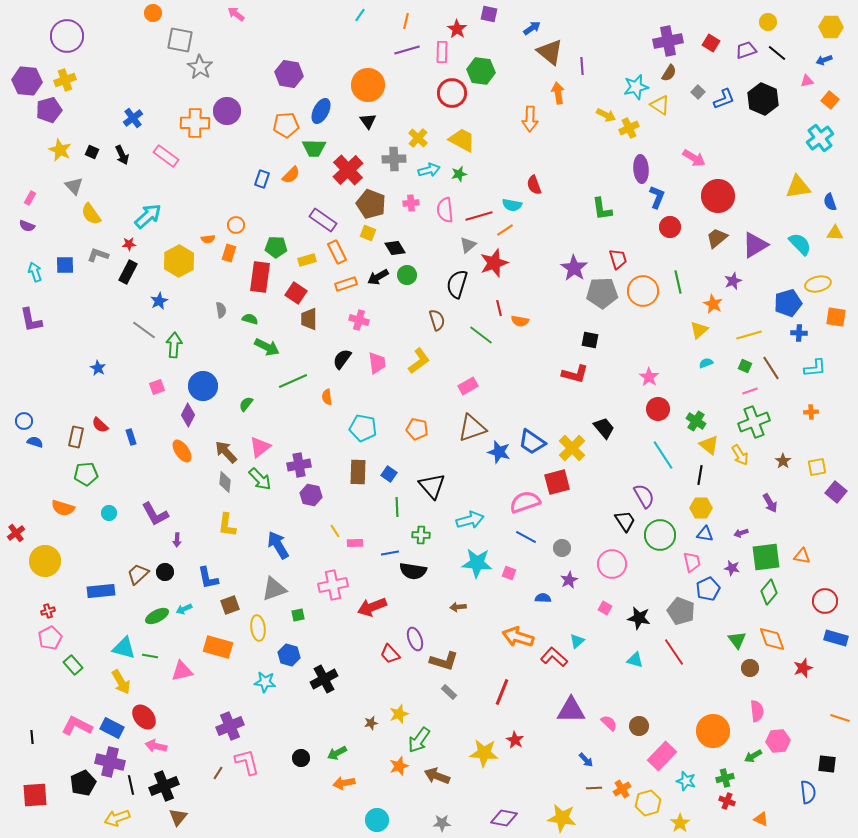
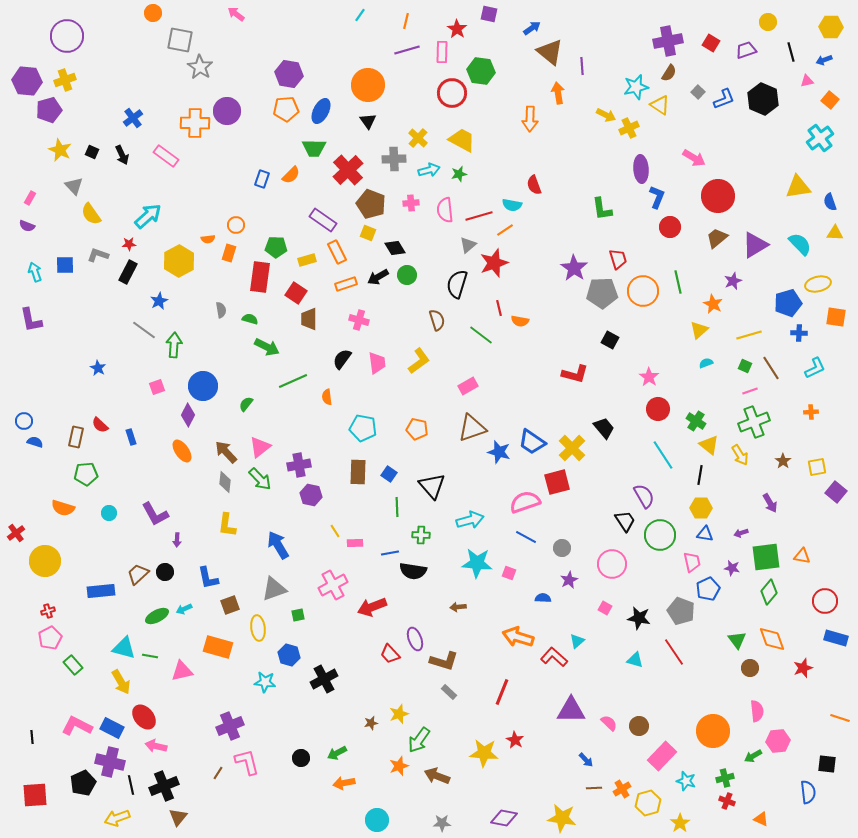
black line at (777, 53): moved 14 px right, 1 px up; rotated 36 degrees clockwise
orange pentagon at (286, 125): moved 16 px up
black square at (590, 340): moved 20 px right; rotated 18 degrees clockwise
cyan L-shape at (815, 368): rotated 20 degrees counterclockwise
pink cross at (333, 585): rotated 16 degrees counterclockwise
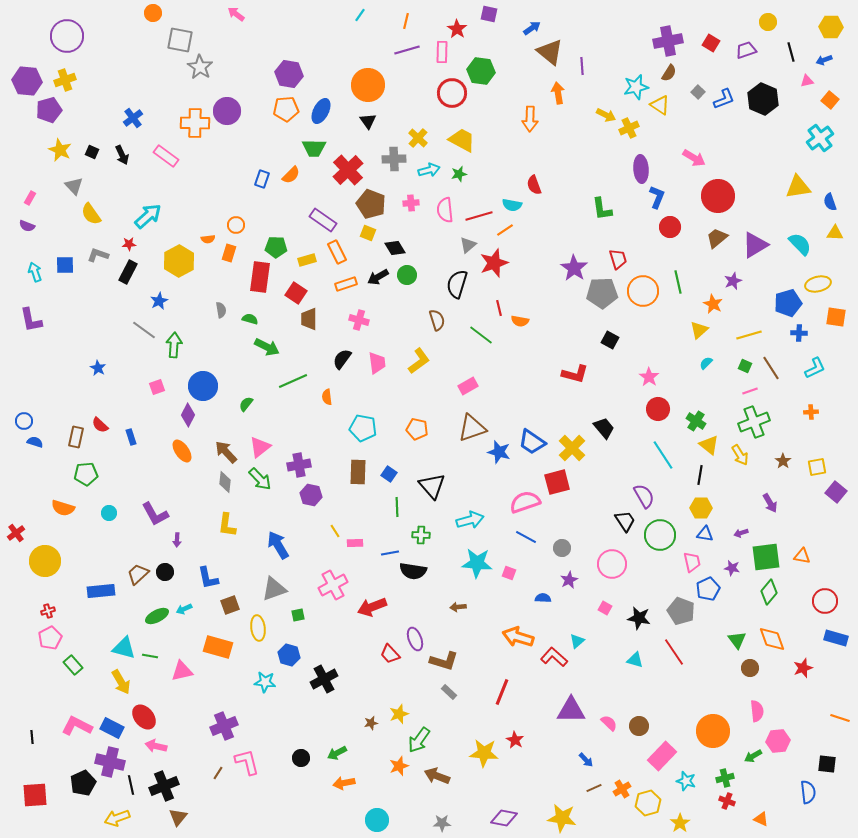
cyan semicircle at (706, 363): rotated 24 degrees counterclockwise
purple cross at (230, 726): moved 6 px left
brown line at (594, 788): rotated 21 degrees counterclockwise
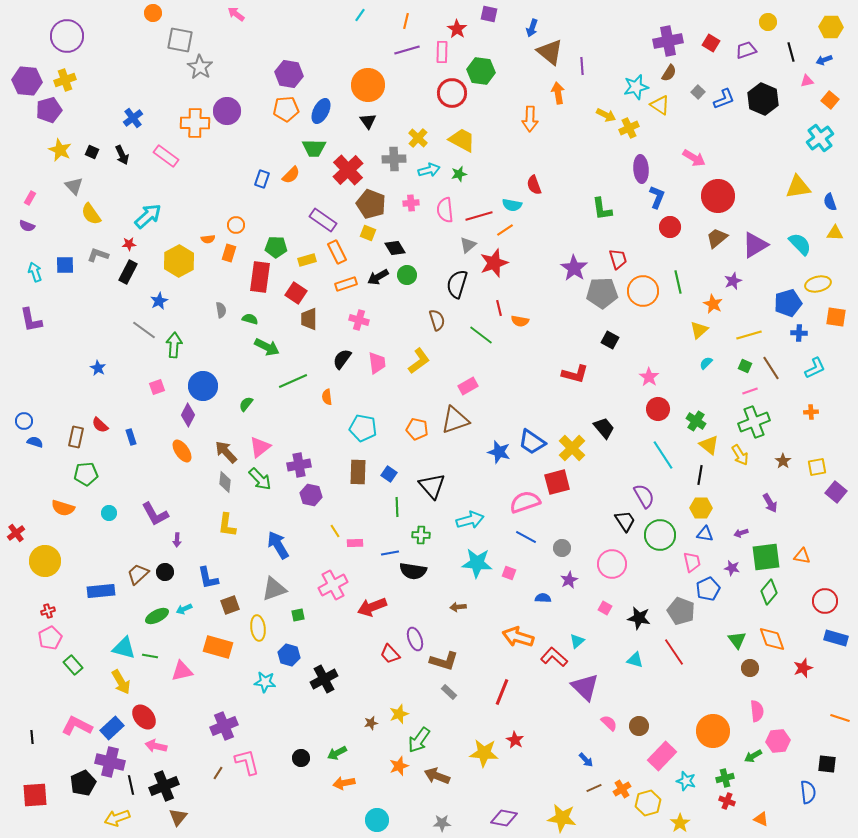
blue arrow at (532, 28): rotated 144 degrees clockwise
brown triangle at (472, 428): moved 17 px left, 8 px up
purple triangle at (571, 710): moved 14 px right, 23 px up; rotated 44 degrees clockwise
blue rectangle at (112, 728): rotated 70 degrees counterclockwise
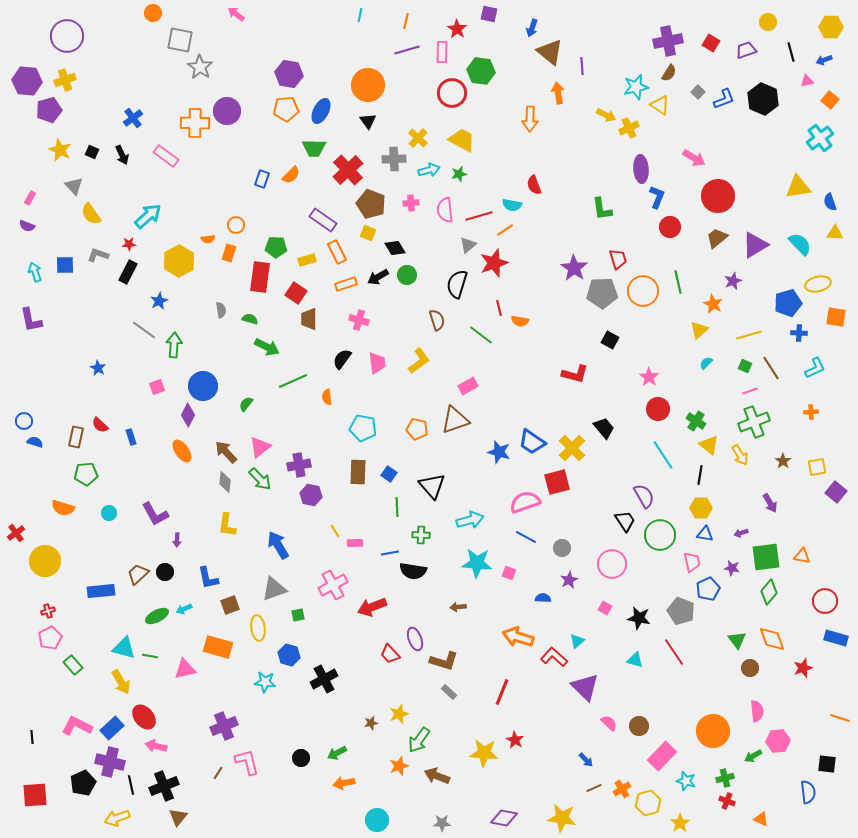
cyan line at (360, 15): rotated 24 degrees counterclockwise
pink triangle at (182, 671): moved 3 px right, 2 px up
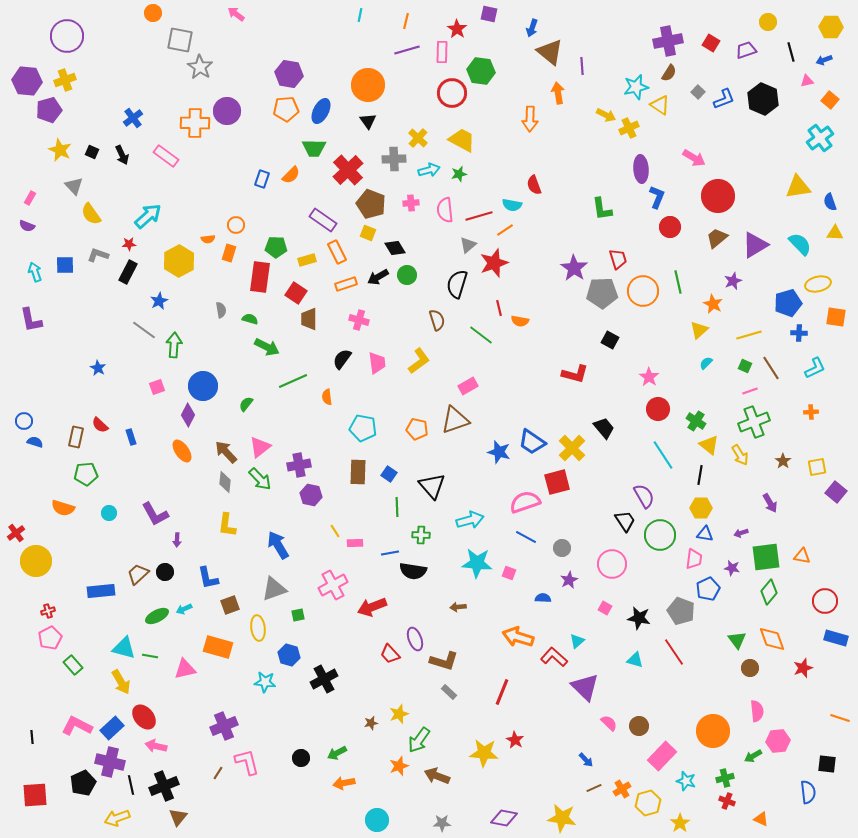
yellow circle at (45, 561): moved 9 px left
pink trapezoid at (692, 562): moved 2 px right, 3 px up; rotated 20 degrees clockwise
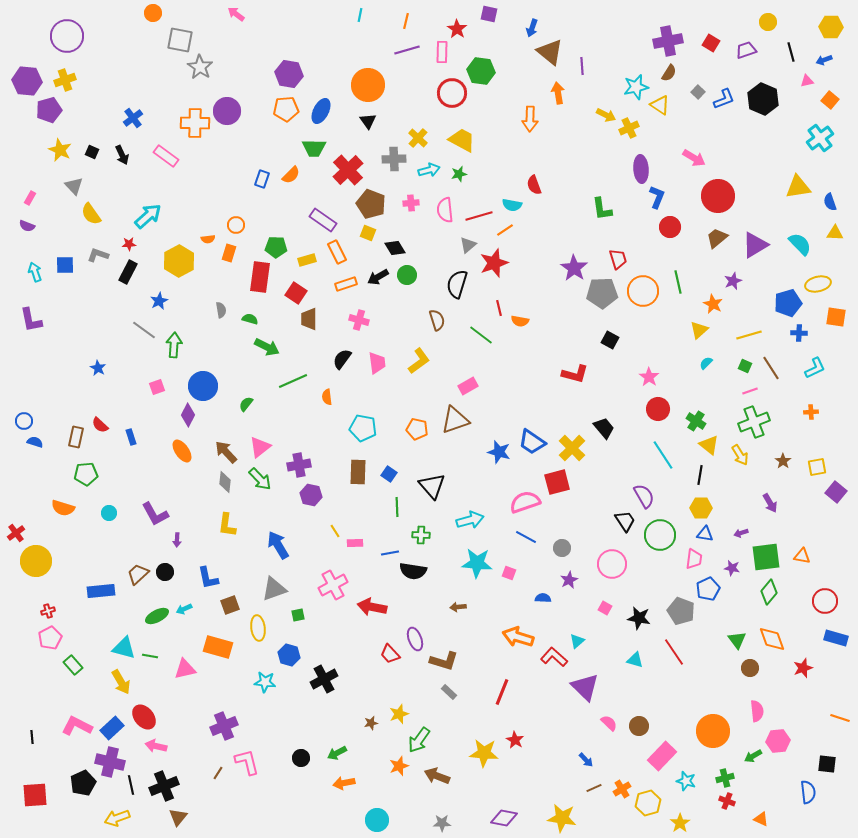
red arrow at (372, 607): rotated 32 degrees clockwise
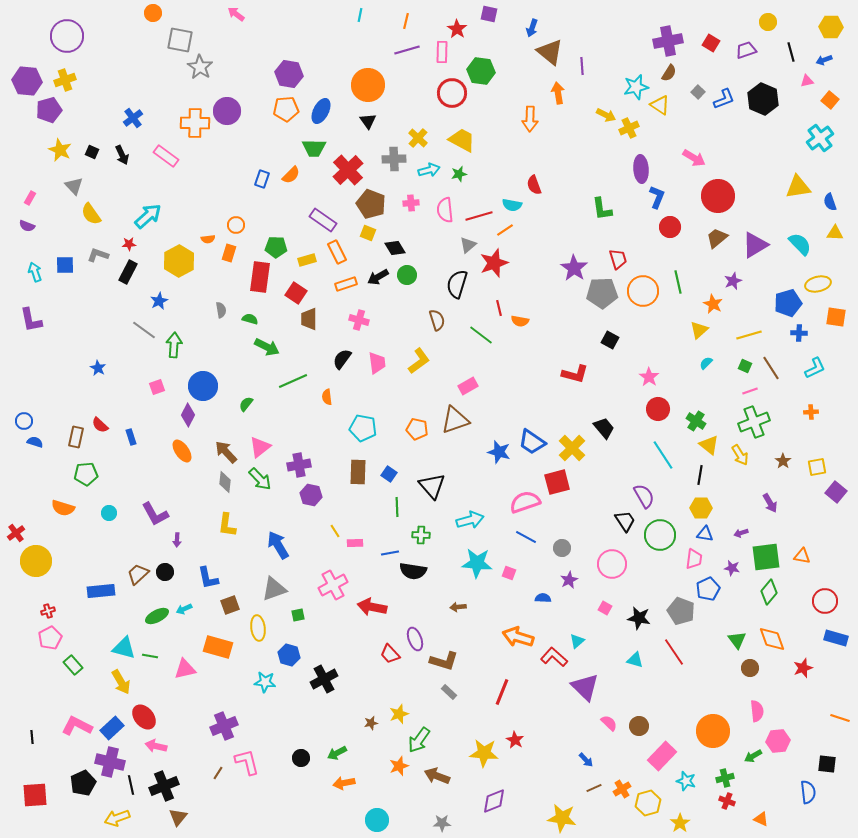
purple diamond at (504, 818): moved 10 px left, 17 px up; rotated 32 degrees counterclockwise
